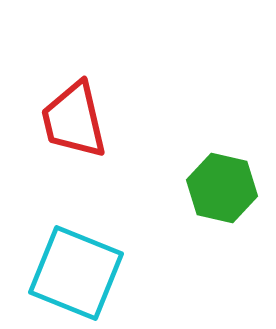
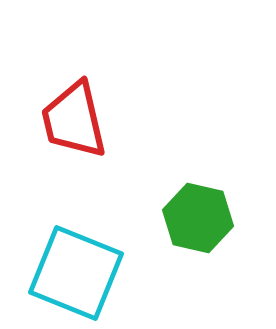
green hexagon: moved 24 px left, 30 px down
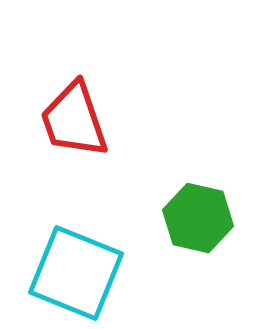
red trapezoid: rotated 6 degrees counterclockwise
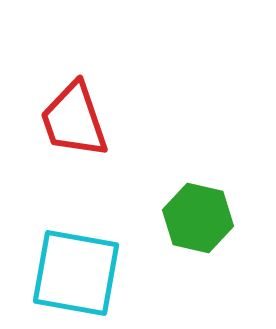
cyan square: rotated 12 degrees counterclockwise
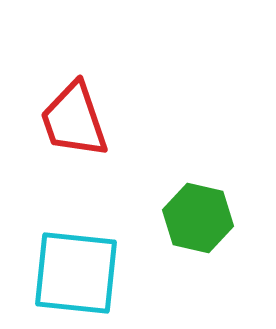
cyan square: rotated 4 degrees counterclockwise
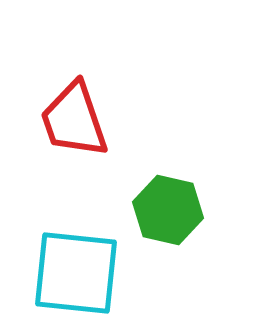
green hexagon: moved 30 px left, 8 px up
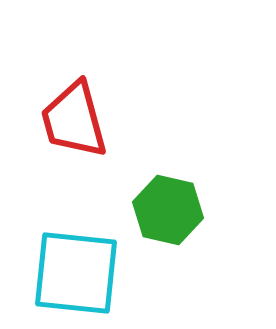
red trapezoid: rotated 4 degrees clockwise
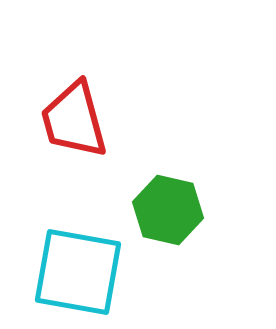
cyan square: moved 2 px right, 1 px up; rotated 4 degrees clockwise
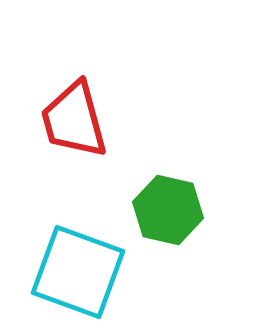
cyan square: rotated 10 degrees clockwise
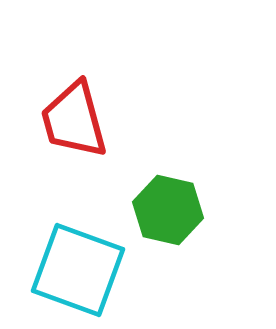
cyan square: moved 2 px up
